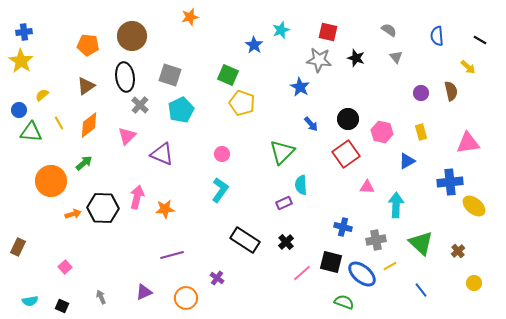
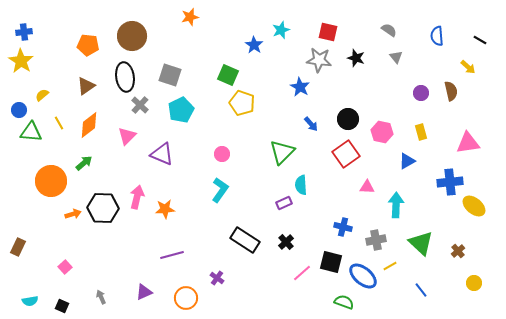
blue ellipse at (362, 274): moved 1 px right, 2 px down
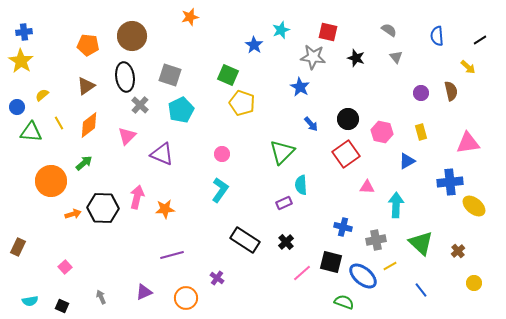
black line at (480, 40): rotated 64 degrees counterclockwise
gray star at (319, 60): moved 6 px left, 3 px up
blue circle at (19, 110): moved 2 px left, 3 px up
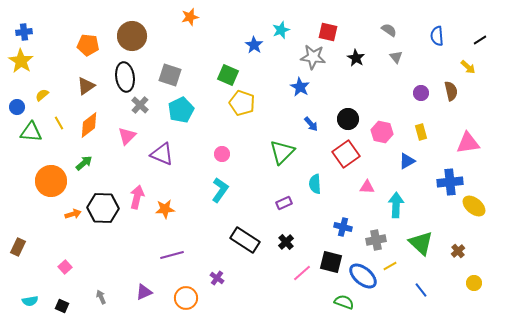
black star at (356, 58): rotated 12 degrees clockwise
cyan semicircle at (301, 185): moved 14 px right, 1 px up
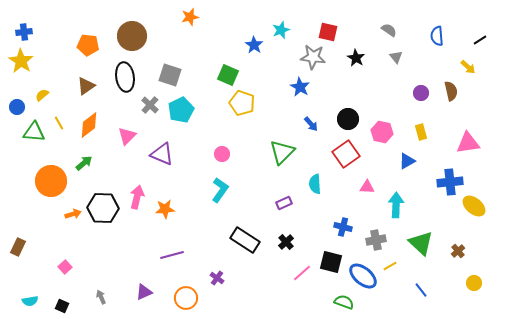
gray cross at (140, 105): moved 10 px right
green triangle at (31, 132): moved 3 px right
